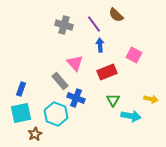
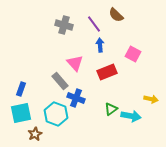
pink square: moved 1 px left, 1 px up
green triangle: moved 2 px left, 9 px down; rotated 24 degrees clockwise
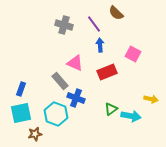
brown semicircle: moved 2 px up
pink triangle: rotated 24 degrees counterclockwise
brown star: rotated 16 degrees clockwise
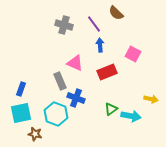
gray rectangle: rotated 18 degrees clockwise
brown star: rotated 24 degrees clockwise
